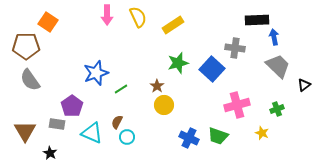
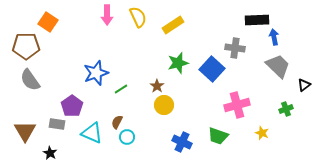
green cross: moved 9 px right
blue cross: moved 7 px left, 4 px down
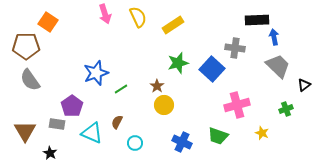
pink arrow: moved 2 px left, 1 px up; rotated 18 degrees counterclockwise
cyan circle: moved 8 px right, 6 px down
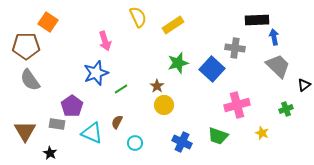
pink arrow: moved 27 px down
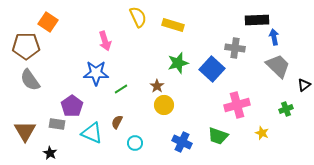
yellow rectangle: rotated 50 degrees clockwise
blue star: rotated 20 degrees clockwise
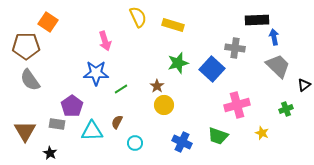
cyan triangle: moved 2 px up; rotated 25 degrees counterclockwise
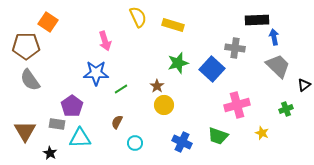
cyan triangle: moved 12 px left, 7 px down
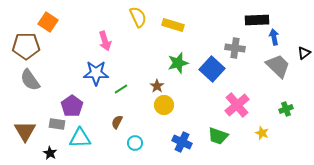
black triangle: moved 32 px up
pink cross: rotated 25 degrees counterclockwise
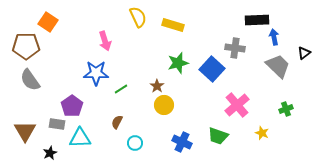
black star: rotated 16 degrees clockwise
